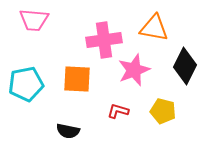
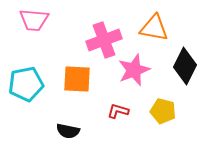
pink cross: rotated 12 degrees counterclockwise
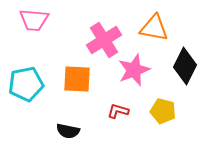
pink cross: rotated 12 degrees counterclockwise
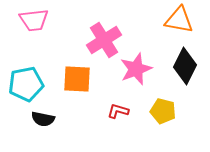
pink trapezoid: rotated 12 degrees counterclockwise
orange triangle: moved 25 px right, 8 px up
pink star: moved 2 px right, 1 px up
black semicircle: moved 25 px left, 12 px up
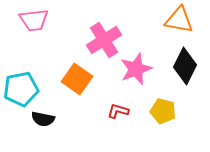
orange square: rotated 32 degrees clockwise
cyan pentagon: moved 5 px left, 5 px down
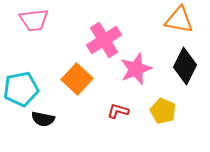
orange square: rotated 8 degrees clockwise
yellow pentagon: rotated 10 degrees clockwise
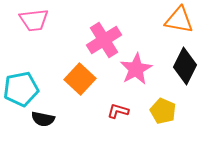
pink star: rotated 8 degrees counterclockwise
orange square: moved 3 px right
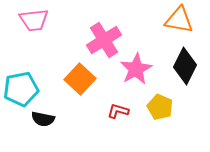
yellow pentagon: moved 3 px left, 4 px up
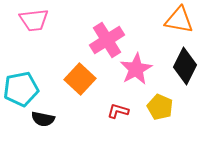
pink cross: moved 3 px right
